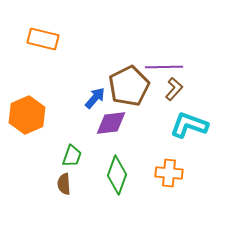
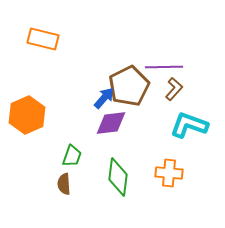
blue arrow: moved 9 px right
green diamond: moved 1 px right, 2 px down; rotated 12 degrees counterclockwise
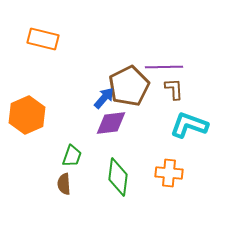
brown L-shape: rotated 45 degrees counterclockwise
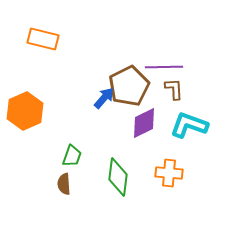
orange hexagon: moved 2 px left, 4 px up
purple diamond: moved 33 px right; rotated 20 degrees counterclockwise
